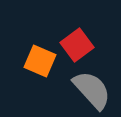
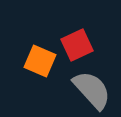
red square: rotated 12 degrees clockwise
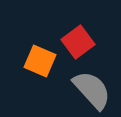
red square: moved 1 px right, 3 px up; rotated 12 degrees counterclockwise
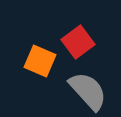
gray semicircle: moved 4 px left, 1 px down
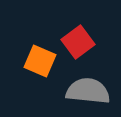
gray semicircle: rotated 42 degrees counterclockwise
